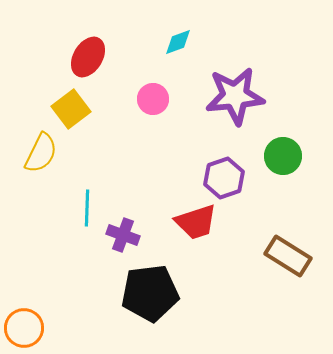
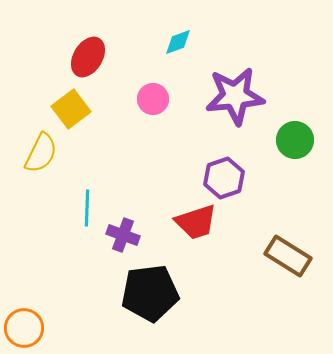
green circle: moved 12 px right, 16 px up
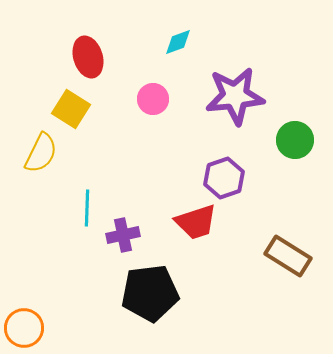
red ellipse: rotated 48 degrees counterclockwise
yellow square: rotated 21 degrees counterclockwise
purple cross: rotated 32 degrees counterclockwise
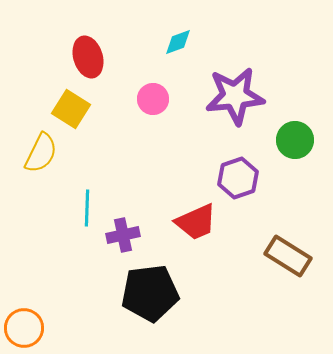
purple hexagon: moved 14 px right
red trapezoid: rotated 6 degrees counterclockwise
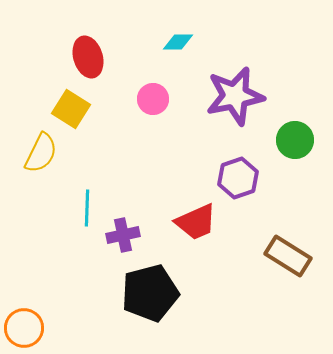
cyan diamond: rotated 20 degrees clockwise
purple star: rotated 6 degrees counterclockwise
black pentagon: rotated 8 degrees counterclockwise
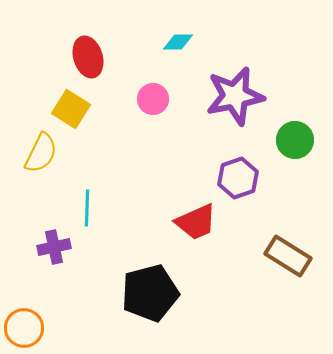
purple cross: moved 69 px left, 12 px down
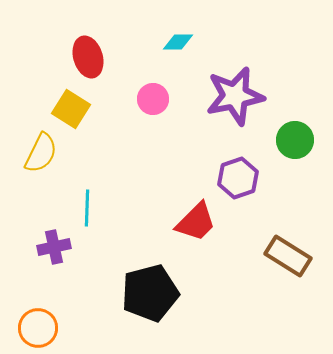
red trapezoid: rotated 21 degrees counterclockwise
orange circle: moved 14 px right
